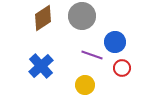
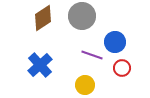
blue cross: moved 1 px left, 1 px up
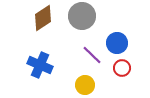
blue circle: moved 2 px right, 1 px down
purple line: rotated 25 degrees clockwise
blue cross: rotated 25 degrees counterclockwise
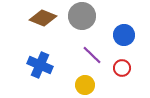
brown diamond: rotated 56 degrees clockwise
blue circle: moved 7 px right, 8 px up
